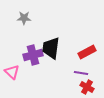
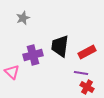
gray star: moved 1 px left; rotated 24 degrees counterclockwise
black trapezoid: moved 9 px right, 2 px up
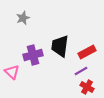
purple line: moved 2 px up; rotated 40 degrees counterclockwise
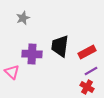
purple cross: moved 1 px left, 1 px up; rotated 18 degrees clockwise
purple line: moved 10 px right
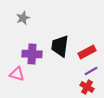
pink triangle: moved 5 px right, 2 px down; rotated 28 degrees counterclockwise
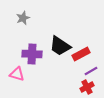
black trapezoid: rotated 65 degrees counterclockwise
red rectangle: moved 6 px left, 2 px down
red cross: rotated 32 degrees clockwise
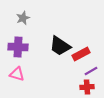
purple cross: moved 14 px left, 7 px up
red cross: rotated 24 degrees clockwise
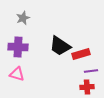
red rectangle: rotated 12 degrees clockwise
purple line: rotated 24 degrees clockwise
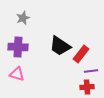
red rectangle: rotated 36 degrees counterclockwise
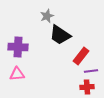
gray star: moved 24 px right, 2 px up
black trapezoid: moved 11 px up
red rectangle: moved 2 px down
pink triangle: rotated 21 degrees counterclockwise
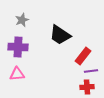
gray star: moved 25 px left, 4 px down
red rectangle: moved 2 px right
